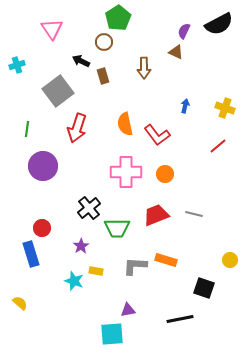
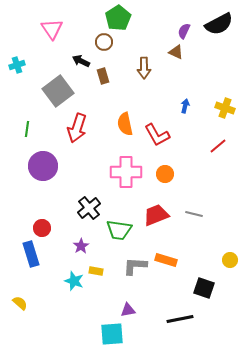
red L-shape: rotated 8 degrees clockwise
green trapezoid: moved 2 px right, 2 px down; rotated 8 degrees clockwise
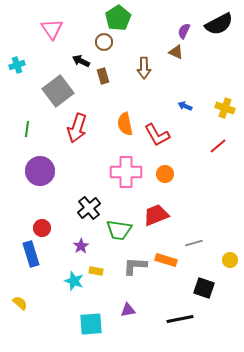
blue arrow: rotated 80 degrees counterclockwise
purple circle: moved 3 px left, 5 px down
gray line: moved 29 px down; rotated 30 degrees counterclockwise
cyan square: moved 21 px left, 10 px up
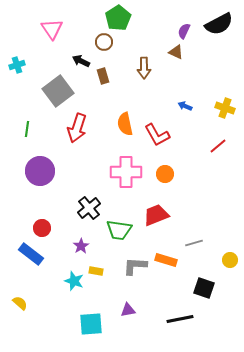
blue rectangle: rotated 35 degrees counterclockwise
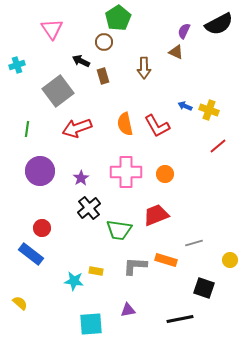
yellow cross: moved 16 px left, 2 px down
red arrow: rotated 52 degrees clockwise
red L-shape: moved 9 px up
purple star: moved 68 px up
cyan star: rotated 12 degrees counterclockwise
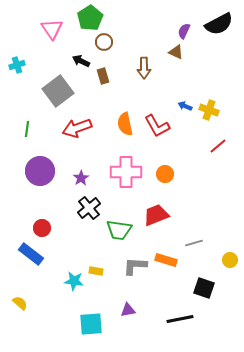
green pentagon: moved 28 px left
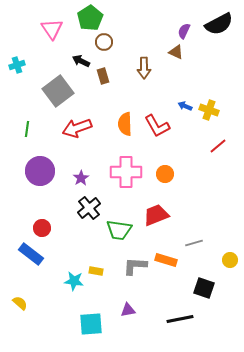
orange semicircle: rotated 10 degrees clockwise
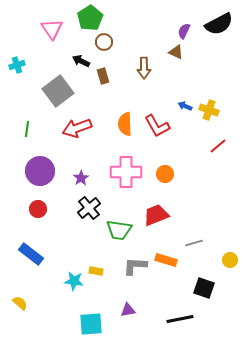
red circle: moved 4 px left, 19 px up
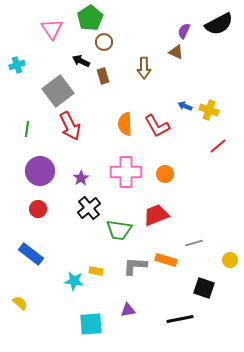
red arrow: moved 7 px left, 2 px up; rotated 96 degrees counterclockwise
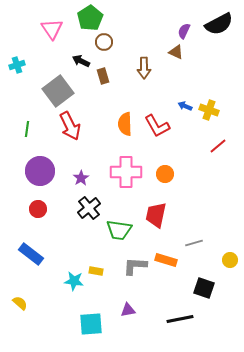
red trapezoid: rotated 56 degrees counterclockwise
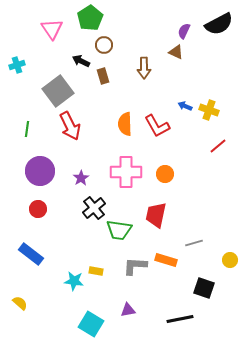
brown circle: moved 3 px down
black cross: moved 5 px right
cyan square: rotated 35 degrees clockwise
